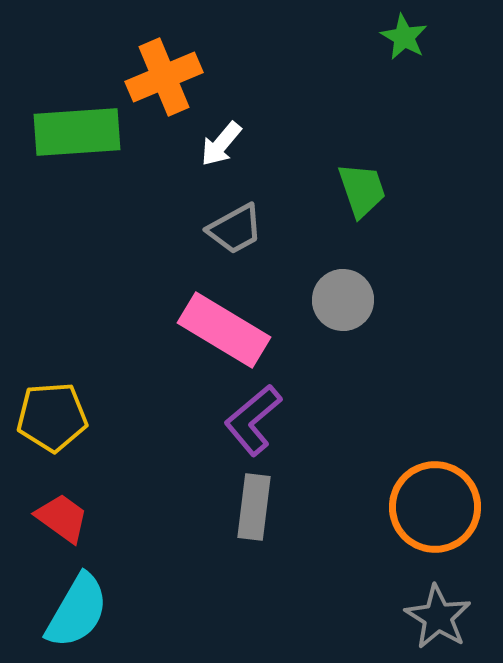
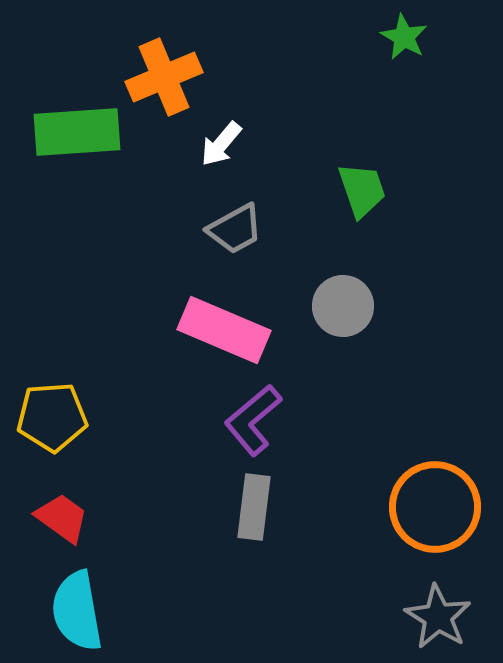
gray circle: moved 6 px down
pink rectangle: rotated 8 degrees counterclockwise
cyan semicircle: rotated 140 degrees clockwise
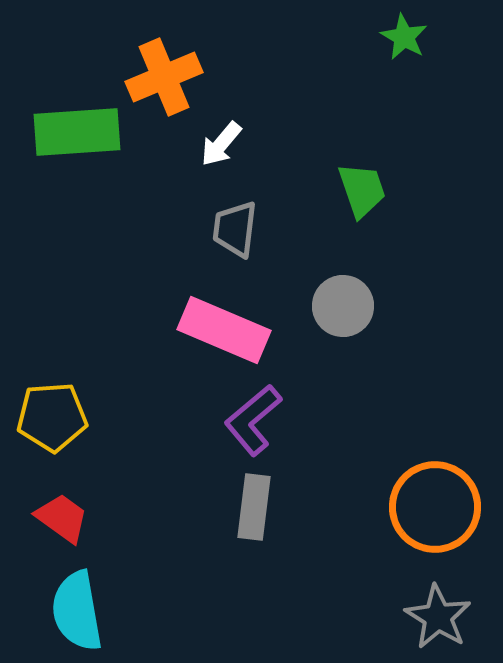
gray trapezoid: rotated 126 degrees clockwise
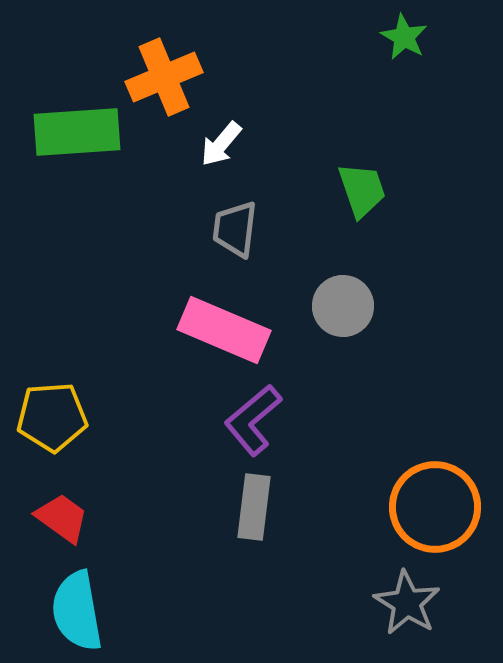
gray star: moved 31 px left, 14 px up
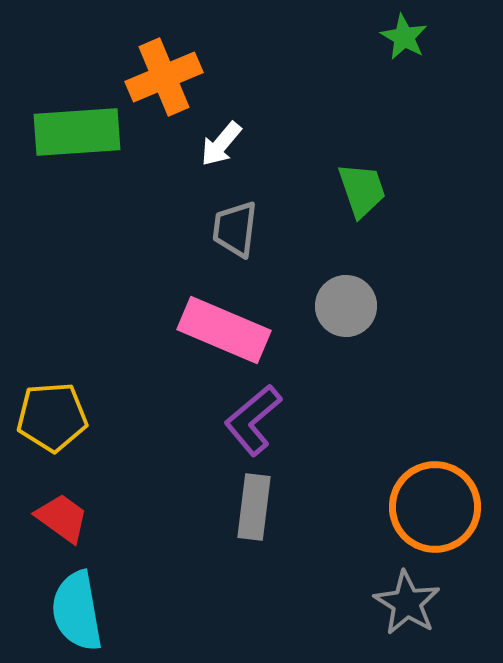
gray circle: moved 3 px right
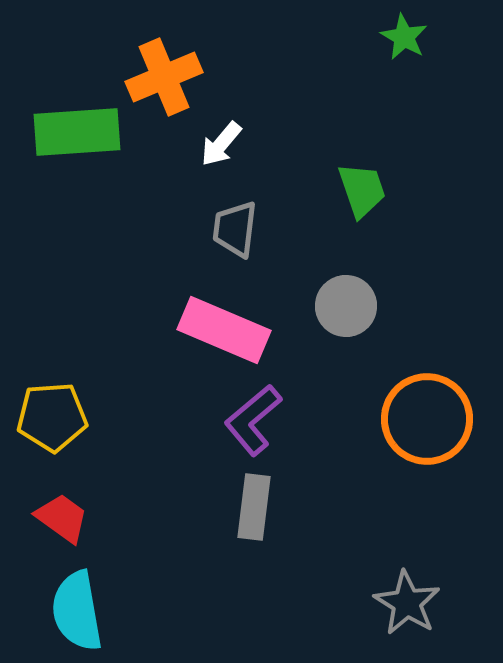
orange circle: moved 8 px left, 88 px up
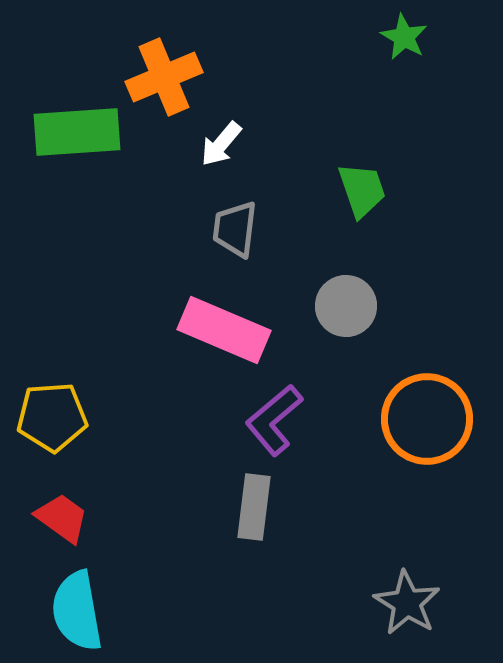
purple L-shape: moved 21 px right
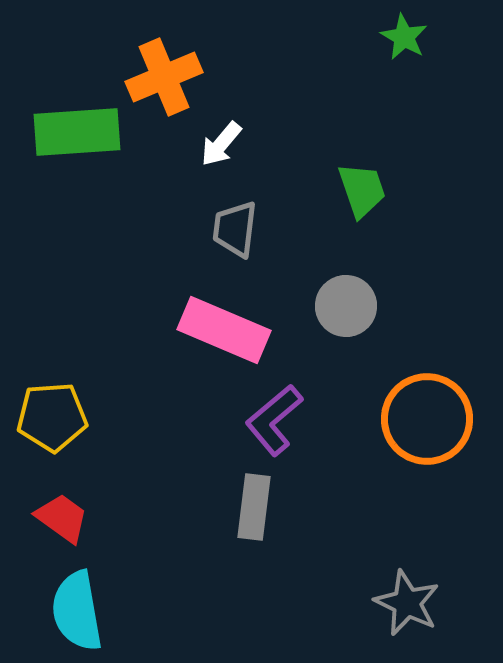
gray star: rotated 6 degrees counterclockwise
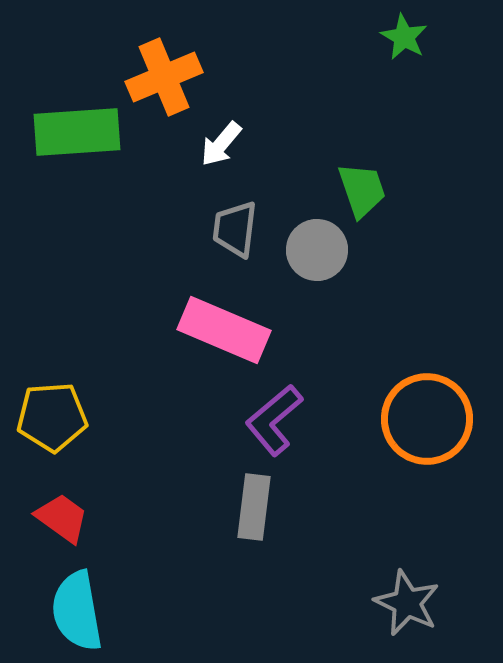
gray circle: moved 29 px left, 56 px up
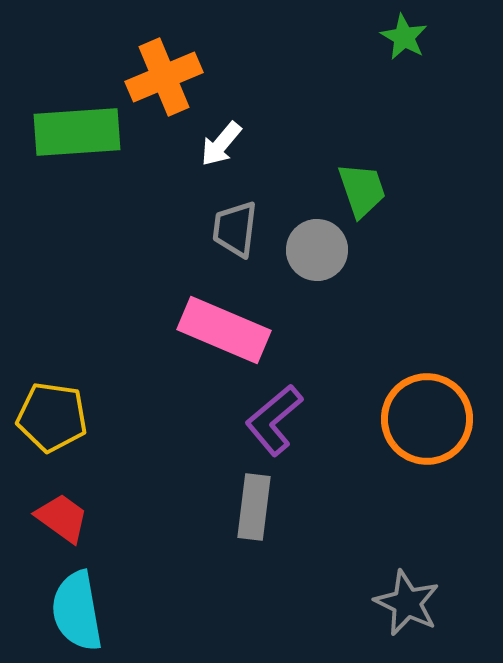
yellow pentagon: rotated 12 degrees clockwise
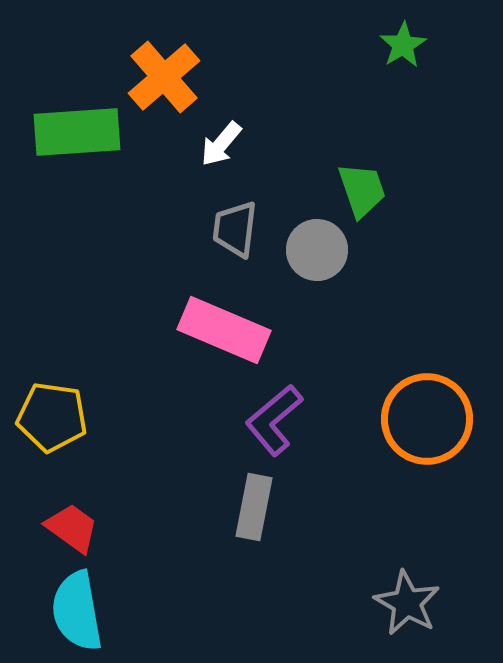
green star: moved 1 px left, 8 px down; rotated 12 degrees clockwise
orange cross: rotated 18 degrees counterclockwise
gray rectangle: rotated 4 degrees clockwise
red trapezoid: moved 10 px right, 10 px down
gray star: rotated 4 degrees clockwise
